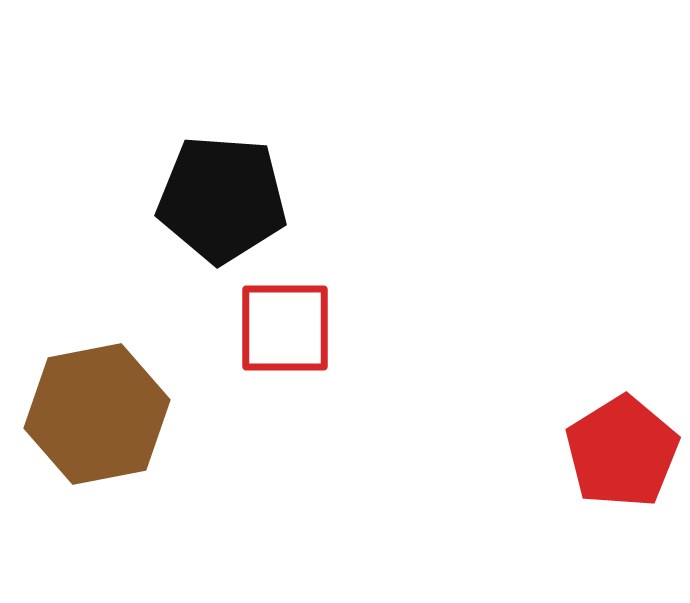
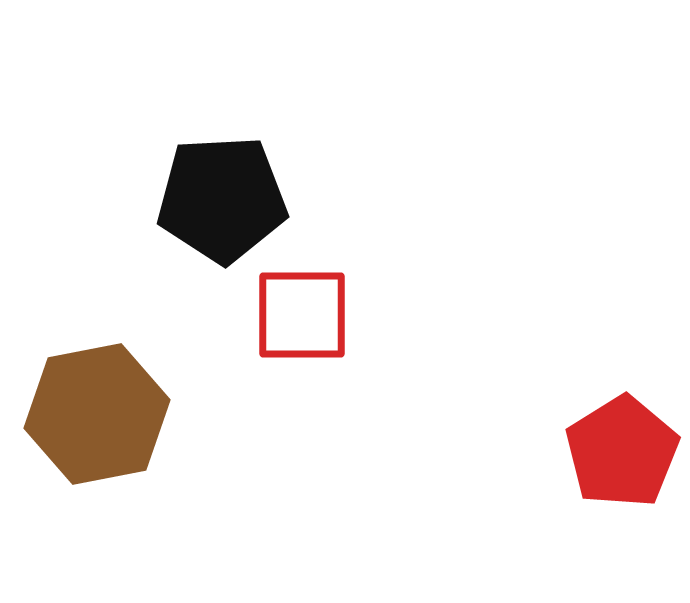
black pentagon: rotated 7 degrees counterclockwise
red square: moved 17 px right, 13 px up
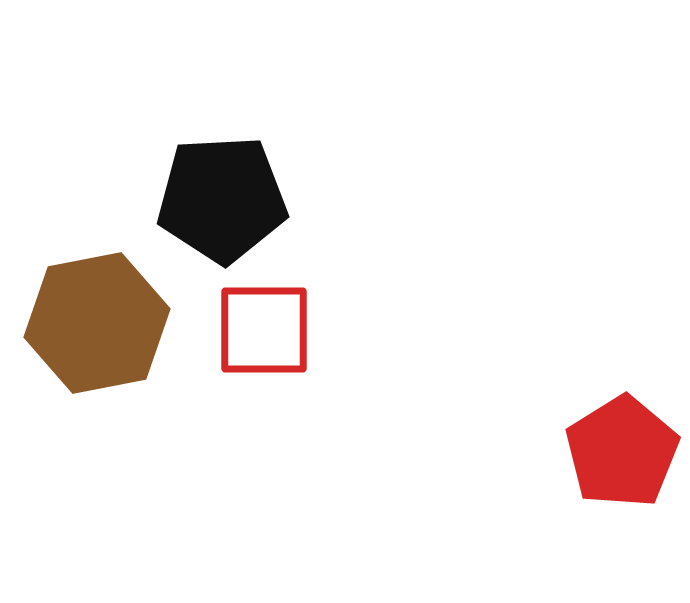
red square: moved 38 px left, 15 px down
brown hexagon: moved 91 px up
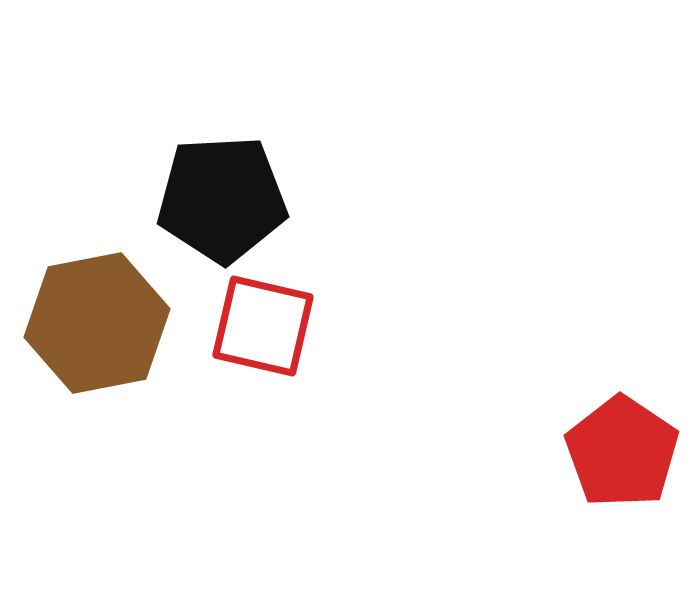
red square: moved 1 px left, 4 px up; rotated 13 degrees clockwise
red pentagon: rotated 6 degrees counterclockwise
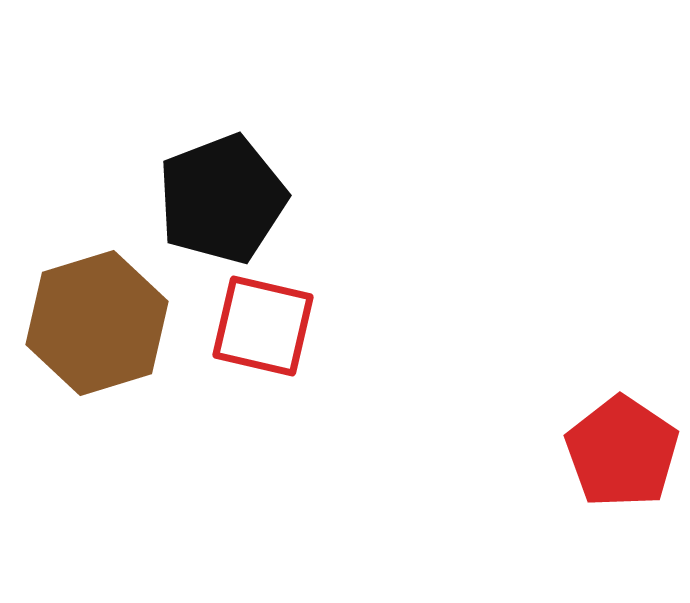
black pentagon: rotated 18 degrees counterclockwise
brown hexagon: rotated 6 degrees counterclockwise
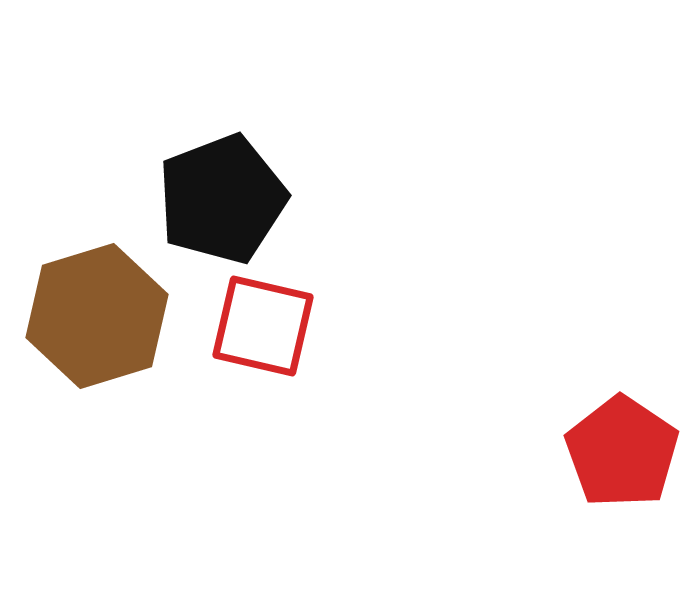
brown hexagon: moved 7 px up
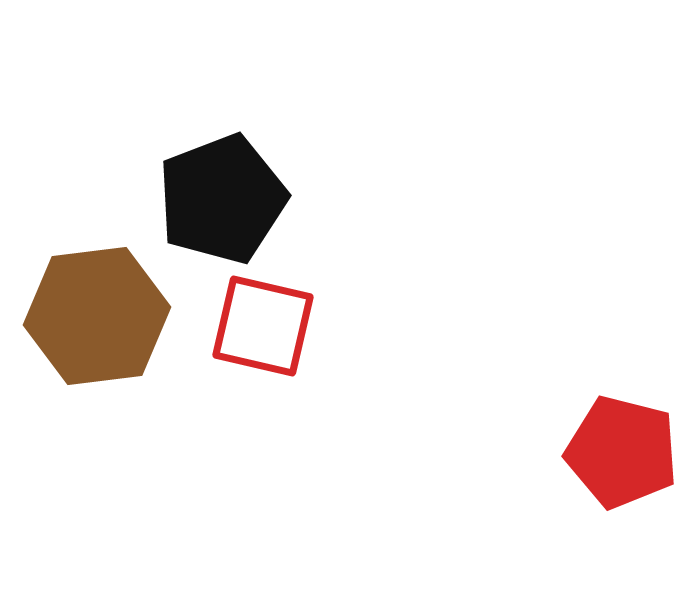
brown hexagon: rotated 10 degrees clockwise
red pentagon: rotated 20 degrees counterclockwise
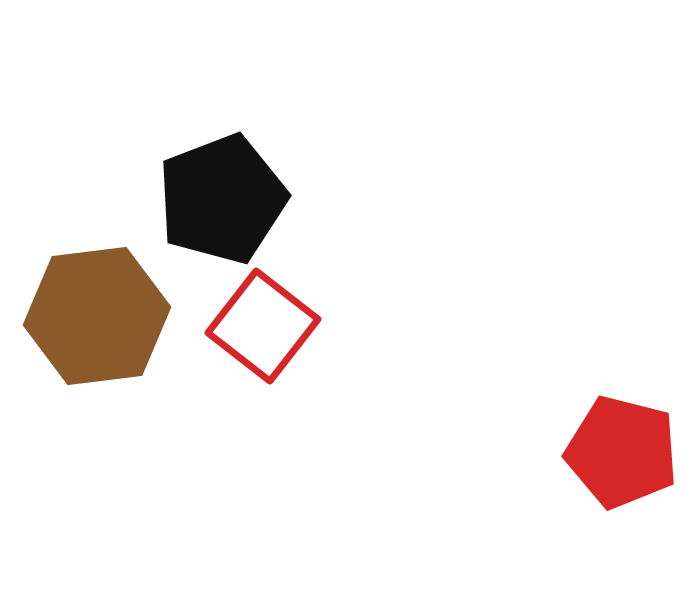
red square: rotated 25 degrees clockwise
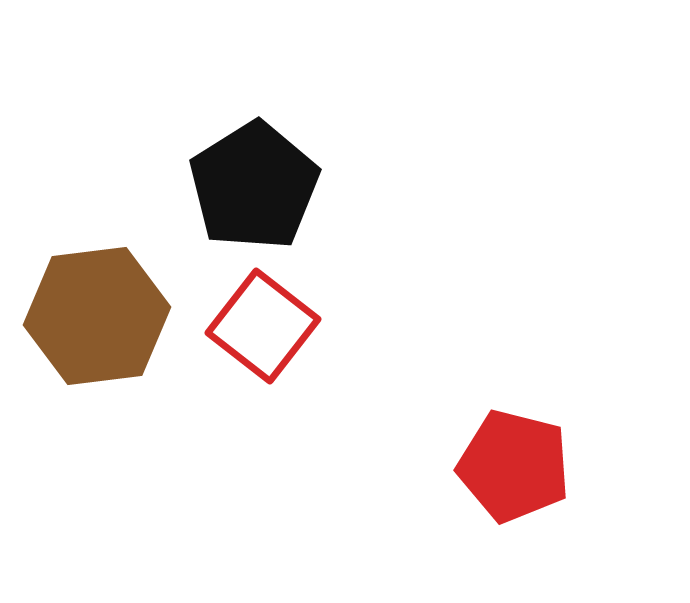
black pentagon: moved 32 px right, 13 px up; rotated 11 degrees counterclockwise
red pentagon: moved 108 px left, 14 px down
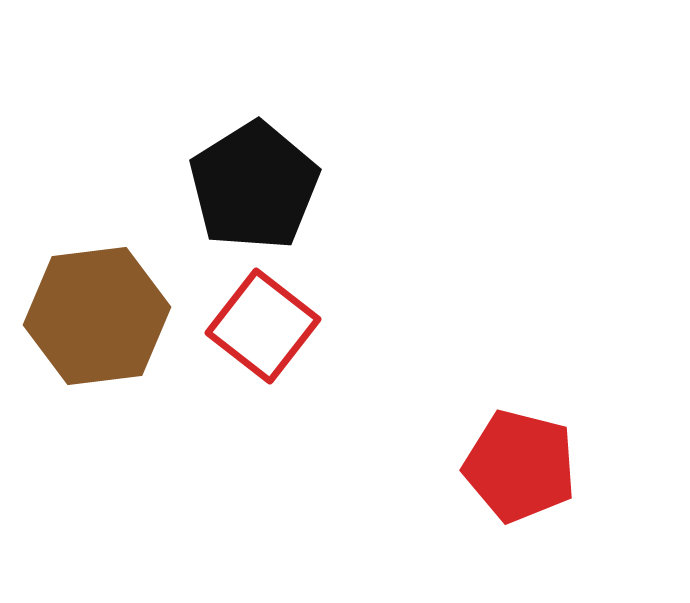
red pentagon: moved 6 px right
